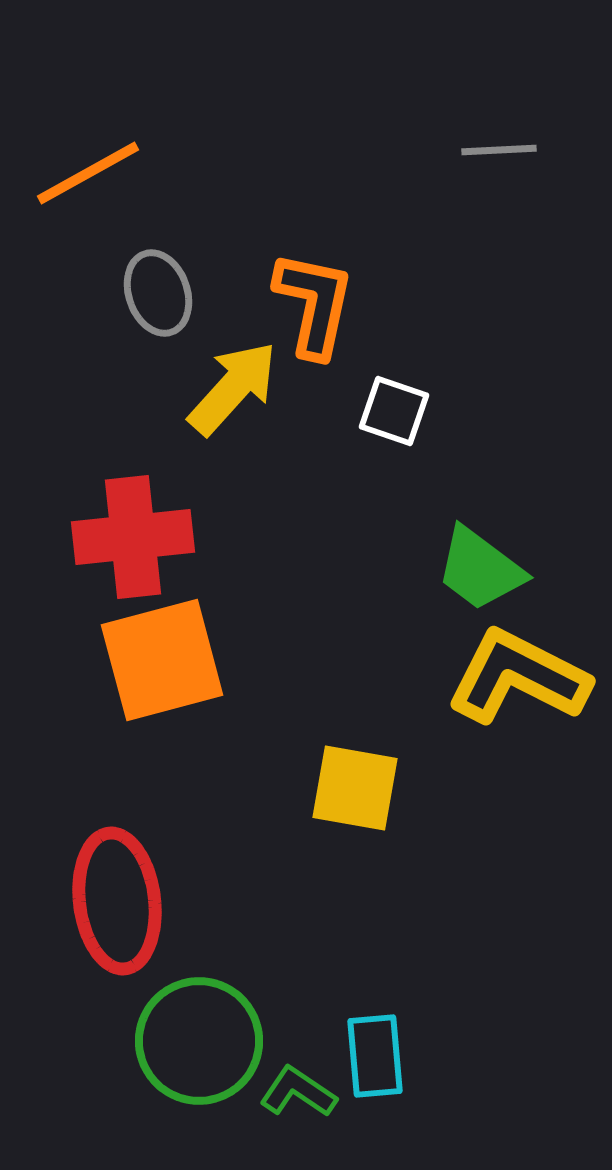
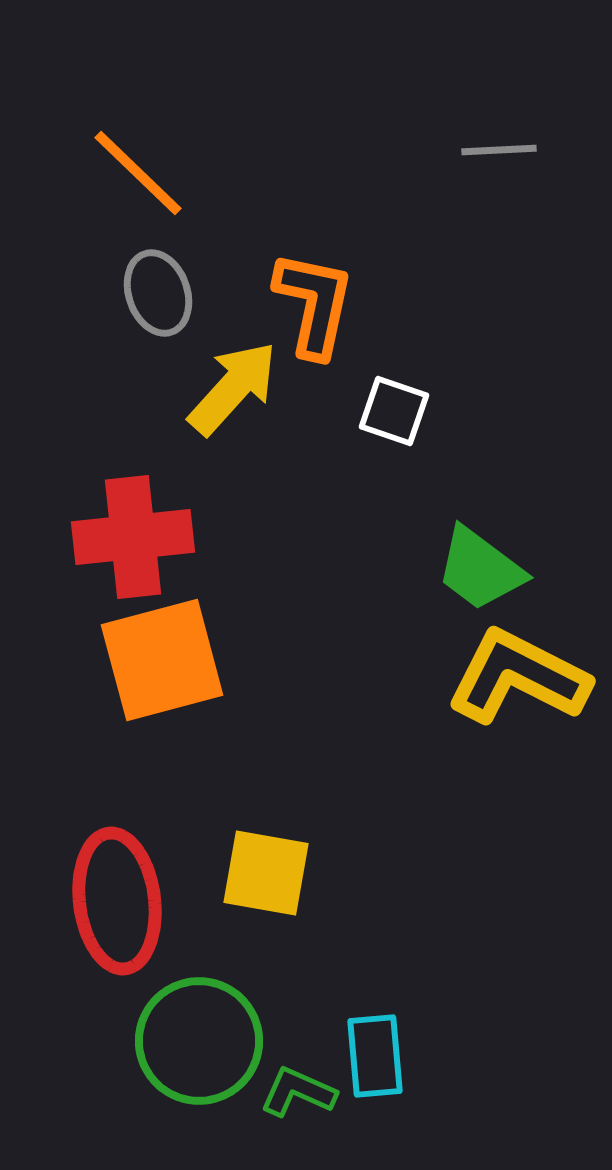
orange line: moved 50 px right; rotated 73 degrees clockwise
yellow square: moved 89 px left, 85 px down
green L-shape: rotated 10 degrees counterclockwise
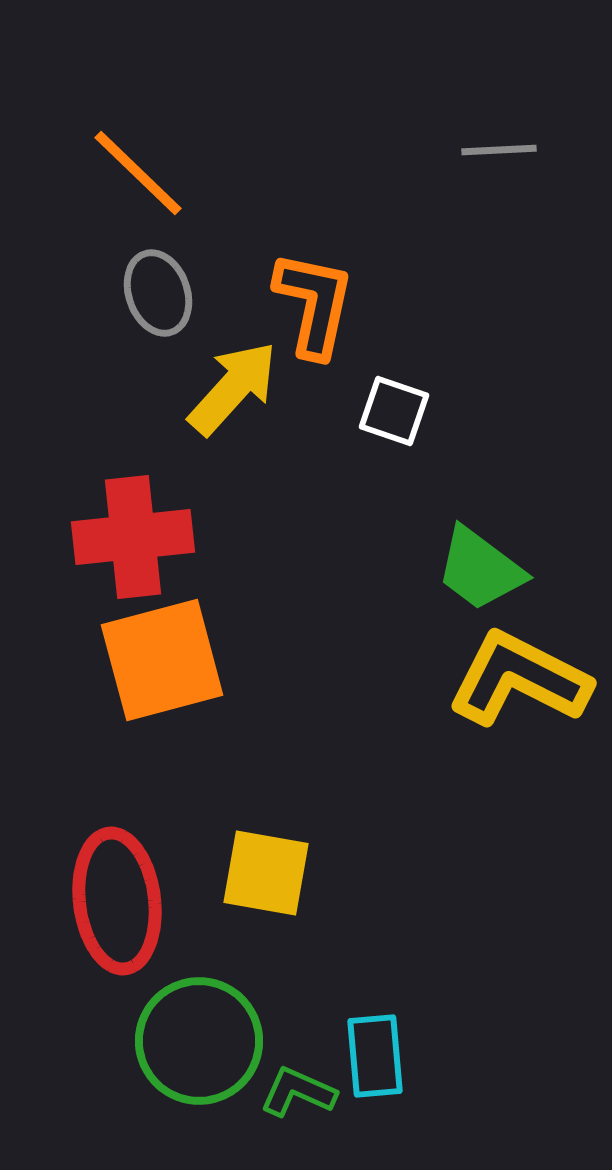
yellow L-shape: moved 1 px right, 2 px down
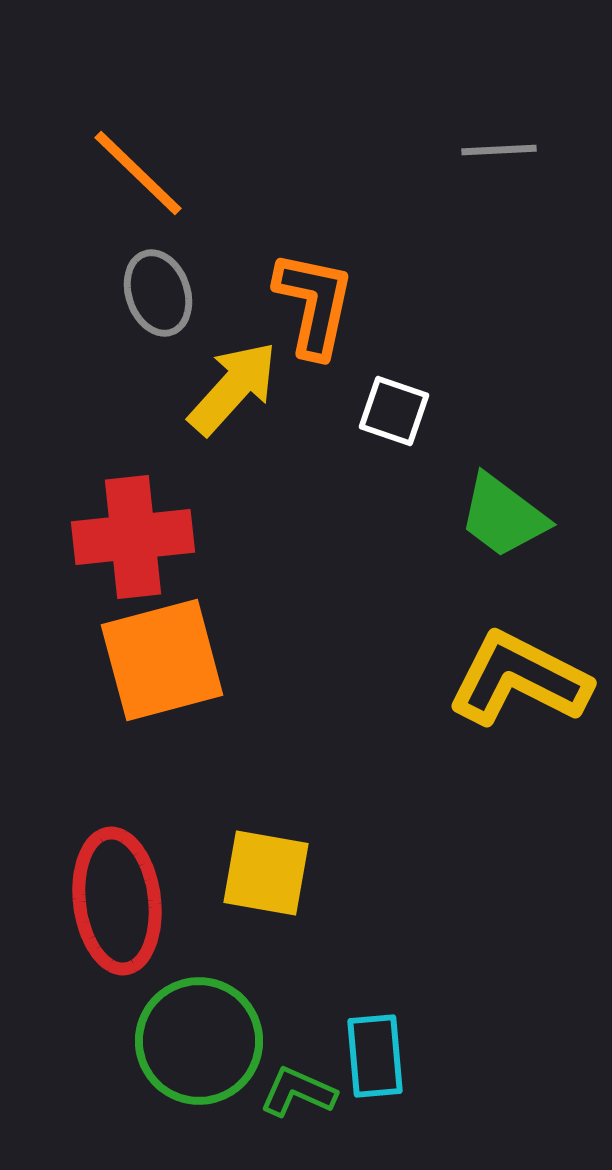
green trapezoid: moved 23 px right, 53 px up
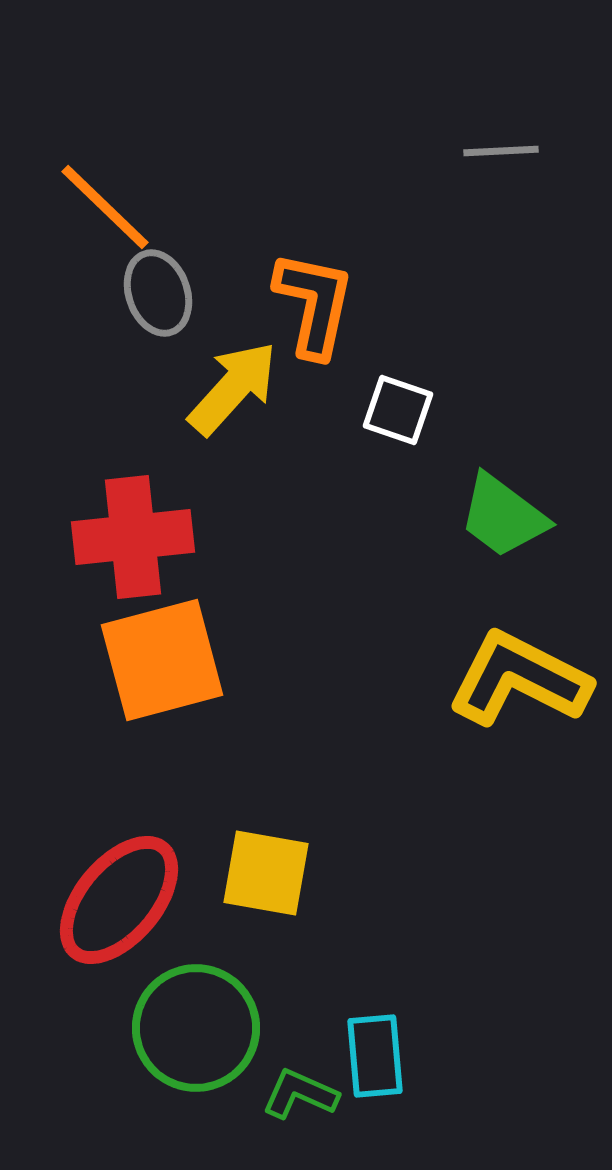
gray line: moved 2 px right, 1 px down
orange line: moved 33 px left, 34 px down
white square: moved 4 px right, 1 px up
red ellipse: moved 2 px right, 1 px up; rotated 47 degrees clockwise
green circle: moved 3 px left, 13 px up
green L-shape: moved 2 px right, 2 px down
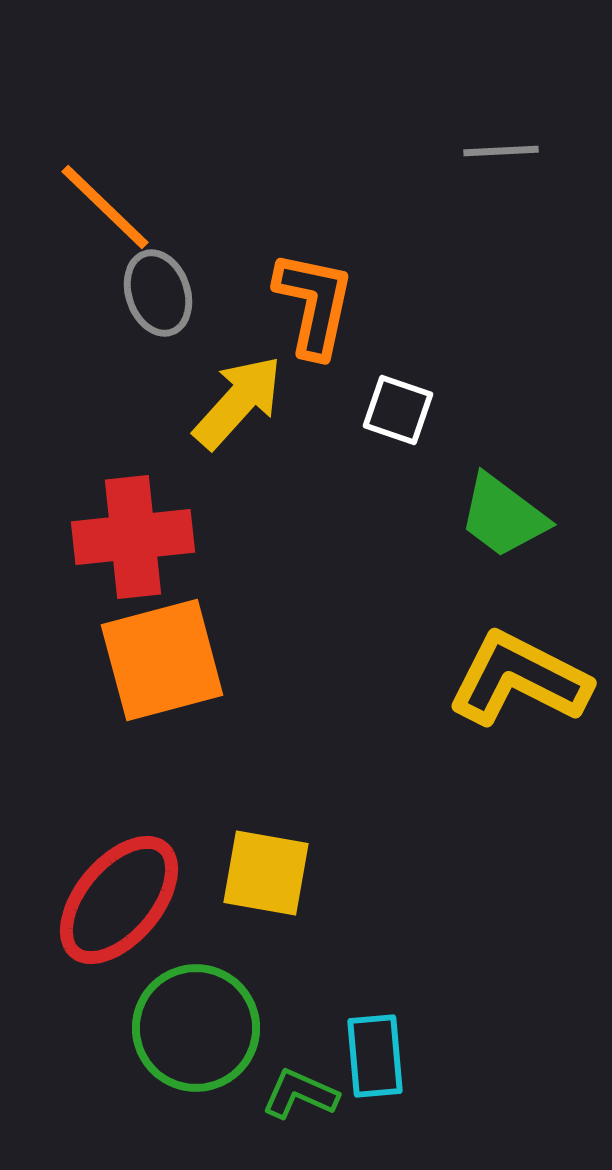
yellow arrow: moved 5 px right, 14 px down
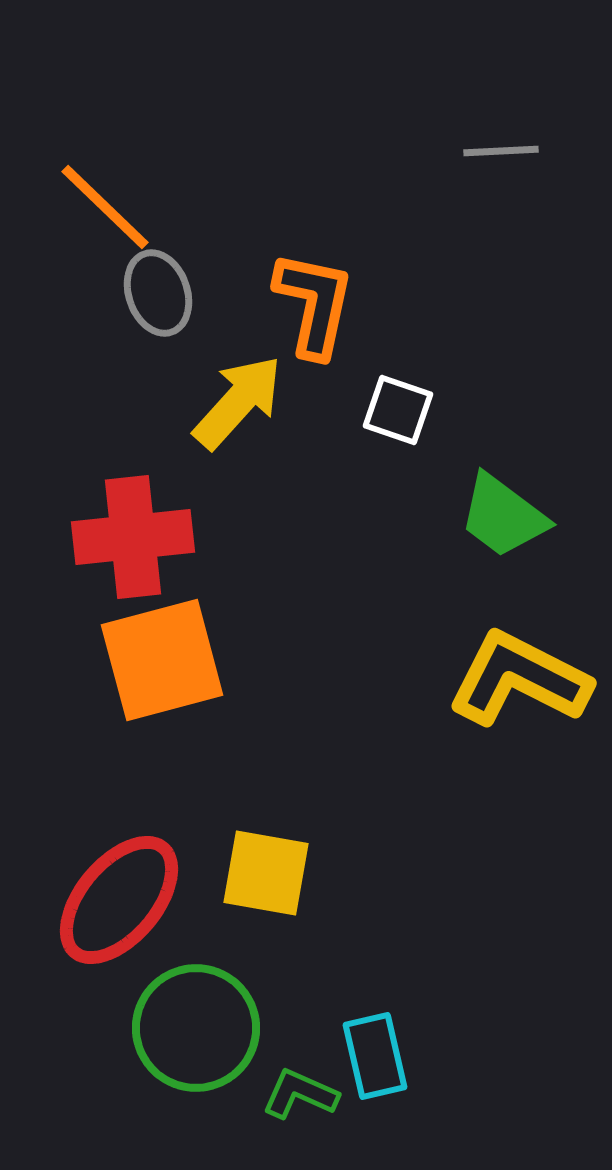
cyan rectangle: rotated 8 degrees counterclockwise
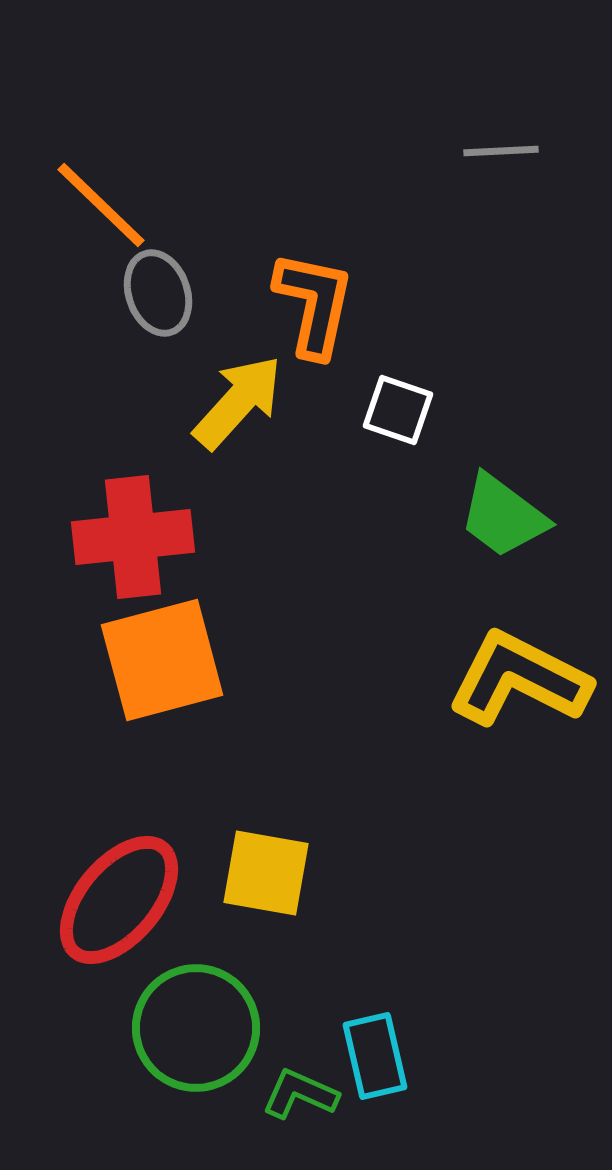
orange line: moved 4 px left, 2 px up
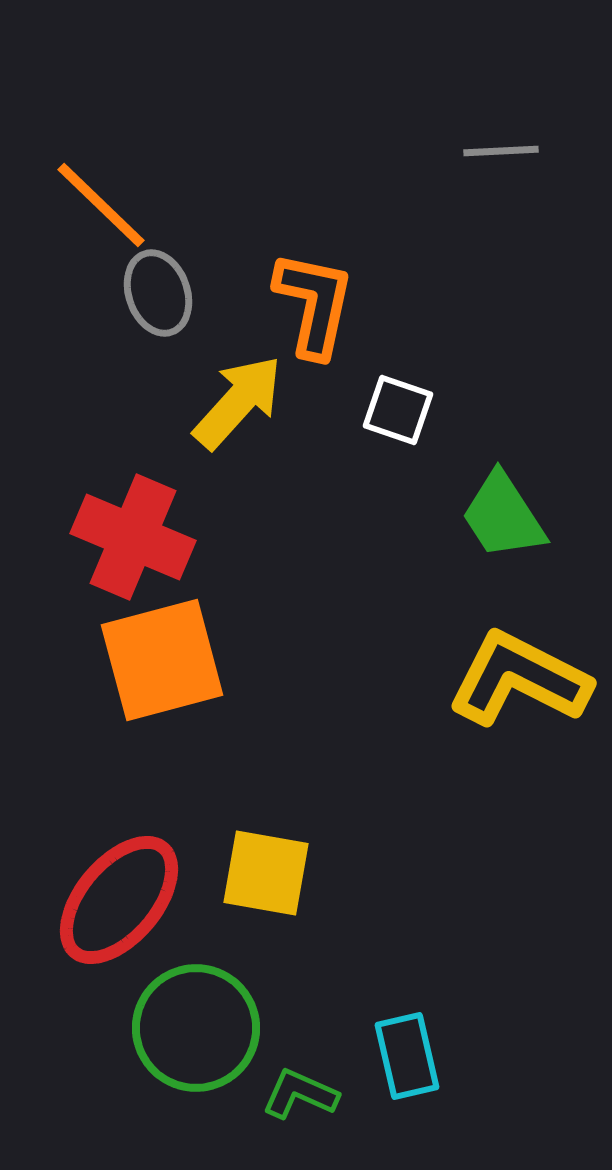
green trapezoid: rotated 20 degrees clockwise
red cross: rotated 29 degrees clockwise
cyan rectangle: moved 32 px right
